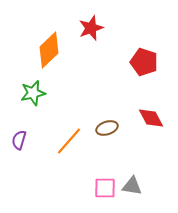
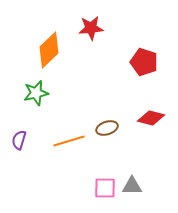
red star: rotated 15 degrees clockwise
green star: moved 3 px right
red diamond: rotated 48 degrees counterclockwise
orange line: rotated 32 degrees clockwise
gray triangle: rotated 10 degrees counterclockwise
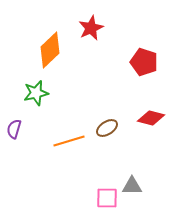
red star: rotated 20 degrees counterclockwise
orange diamond: moved 1 px right
brown ellipse: rotated 15 degrees counterclockwise
purple semicircle: moved 5 px left, 11 px up
pink square: moved 2 px right, 10 px down
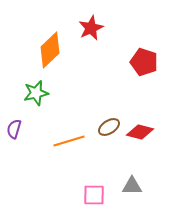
red diamond: moved 11 px left, 14 px down
brown ellipse: moved 2 px right, 1 px up
pink square: moved 13 px left, 3 px up
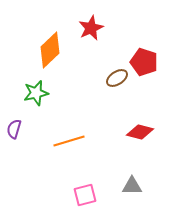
brown ellipse: moved 8 px right, 49 px up
pink square: moved 9 px left; rotated 15 degrees counterclockwise
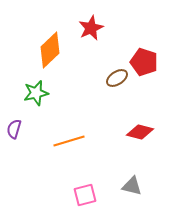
gray triangle: rotated 15 degrees clockwise
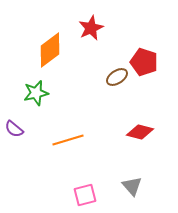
orange diamond: rotated 6 degrees clockwise
brown ellipse: moved 1 px up
purple semicircle: rotated 66 degrees counterclockwise
orange line: moved 1 px left, 1 px up
gray triangle: rotated 35 degrees clockwise
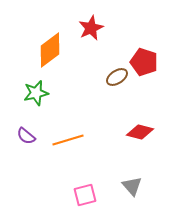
purple semicircle: moved 12 px right, 7 px down
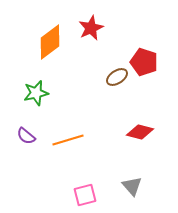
orange diamond: moved 8 px up
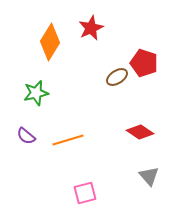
orange diamond: rotated 21 degrees counterclockwise
red pentagon: moved 1 px down
red diamond: rotated 20 degrees clockwise
gray triangle: moved 17 px right, 10 px up
pink square: moved 2 px up
